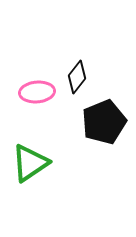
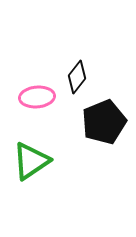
pink ellipse: moved 5 px down
green triangle: moved 1 px right, 2 px up
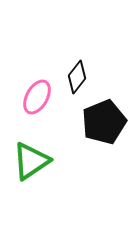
pink ellipse: rotated 56 degrees counterclockwise
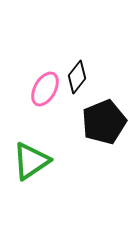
pink ellipse: moved 8 px right, 8 px up
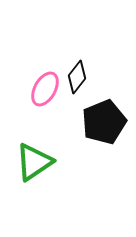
green triangle: moved 3 px right, 1 px down
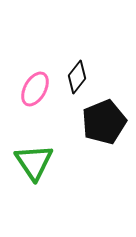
pink ellipse: moved 10 px left
green triangle: rotated 30 degrees counterclockwise
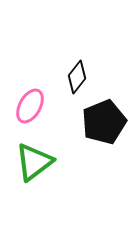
pink ellipse: moved 5 px left, 17 px down
green triangle: rotated 27 degrees clockwise
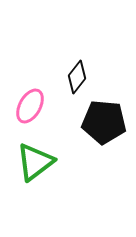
black pentagon: rotated 27 degrees clockwise
green triangle: moved 1 px right
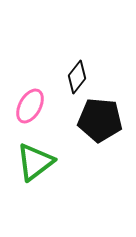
black pentagon: moved 4 px left, 2 px up
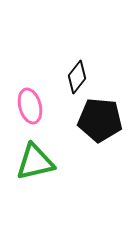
pink ellipse: rotated 44 degrees counterclockwise
green triangle: rotated 24 degrees clockwise
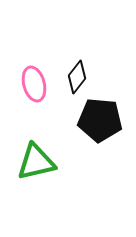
pink ellipse: moved 4 px right, 22 px up
green triangle: moved 1 px right
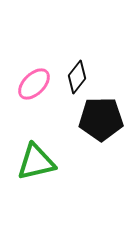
pink ellipse: rotated 60 degrees clockwise
black pentagon: moved 1 px right, 1 px up; rotated 6 degrees counterclockwise
